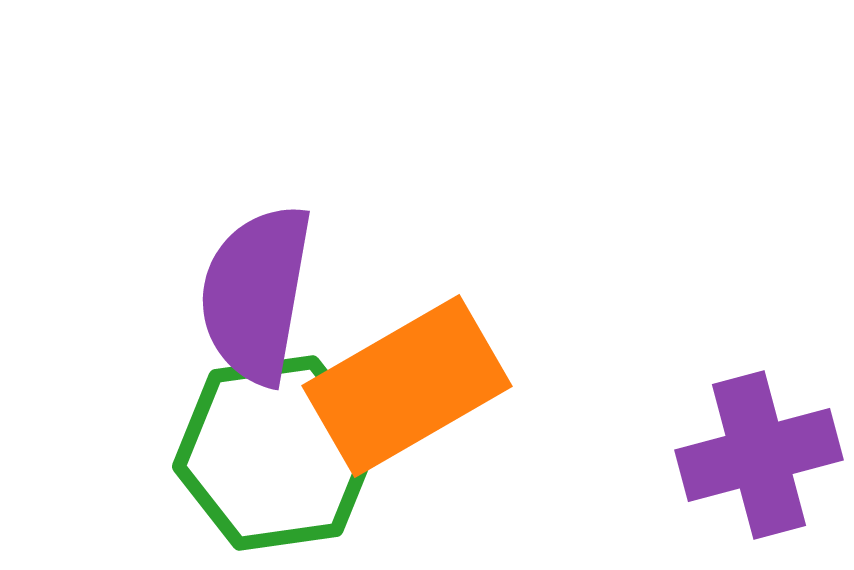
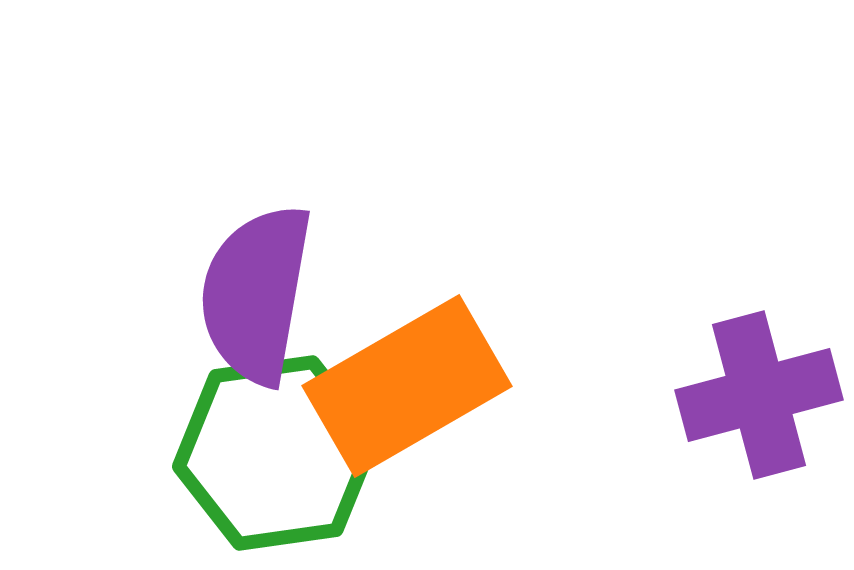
purple cross: moved 60 px up
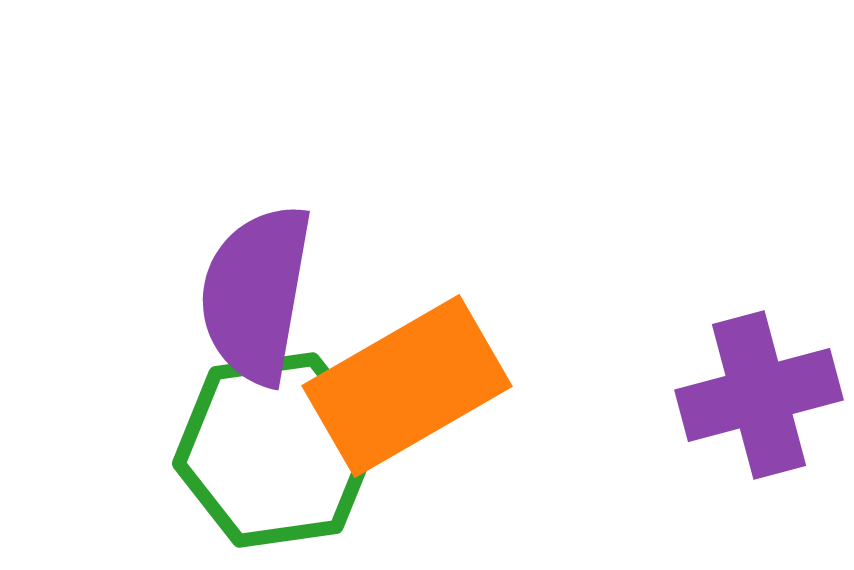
green hexagon: moved 3 px up
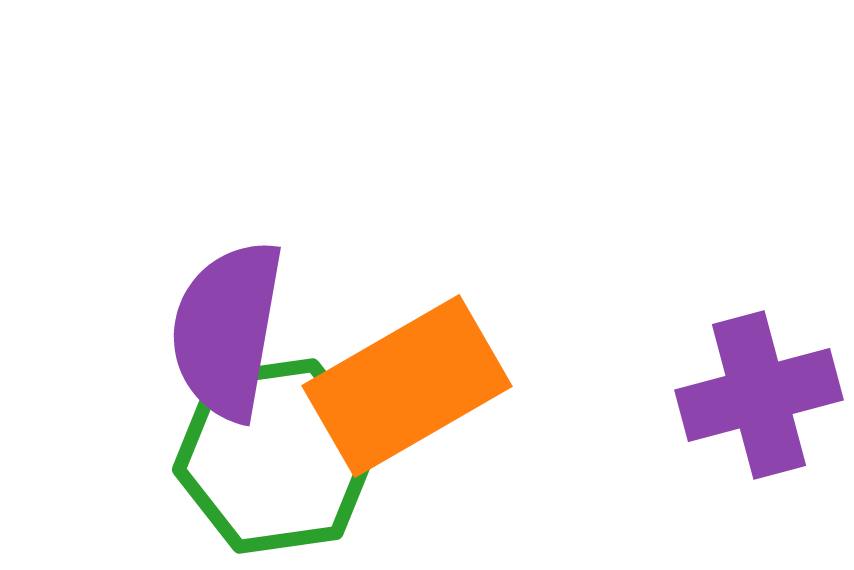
purple semicircle: moved 29 px left, 36 px down
green hexagon: moved 6 px down
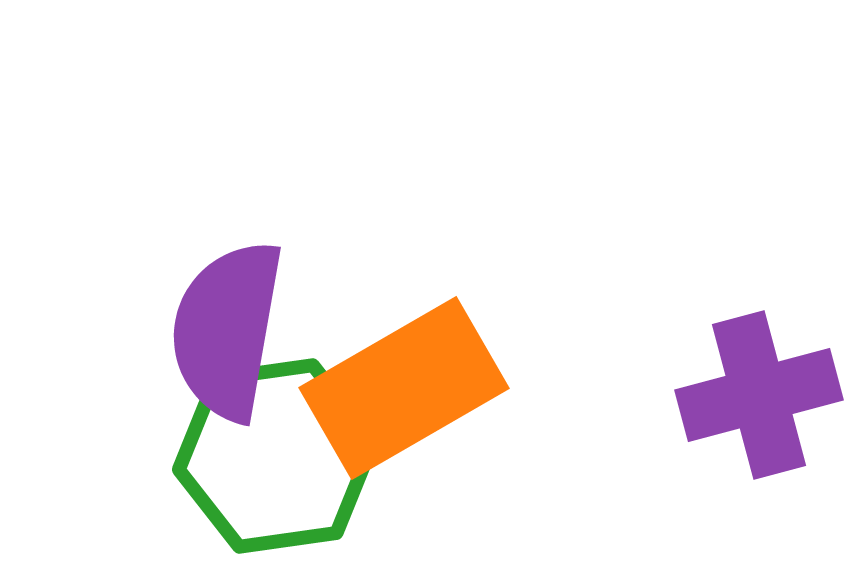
orange rectangle: moved 3 px left, 2 px down
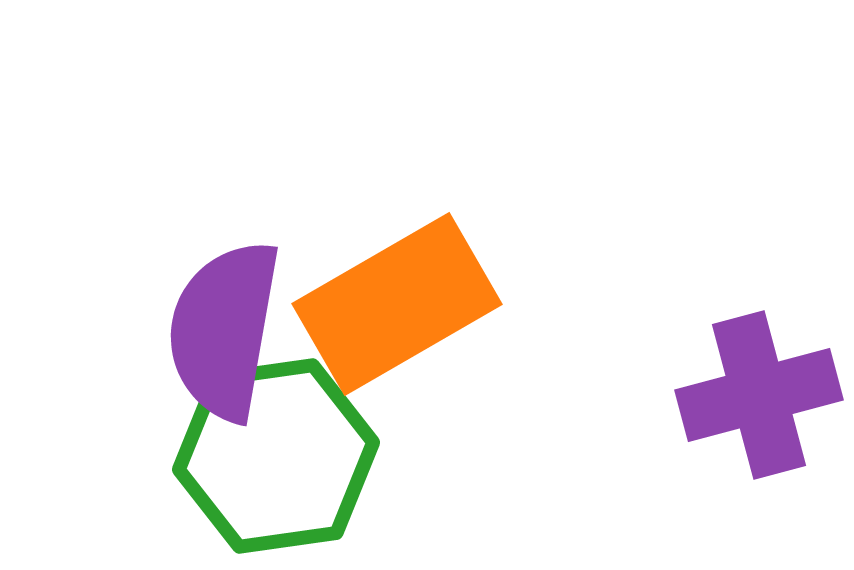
purple semicircle: moved 3 px left
orange rectangle: moved 7 px left, 84 px up
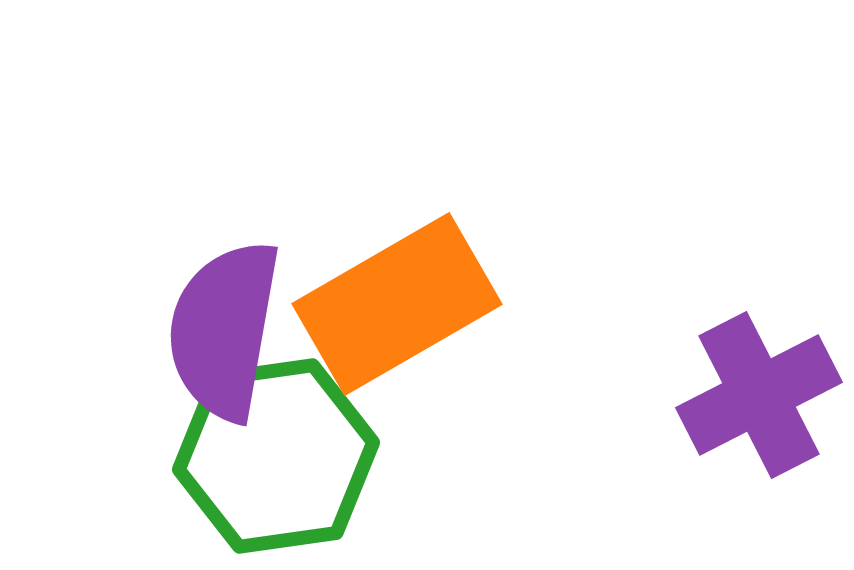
purple cross: rotated 12 degrees counterclockwise
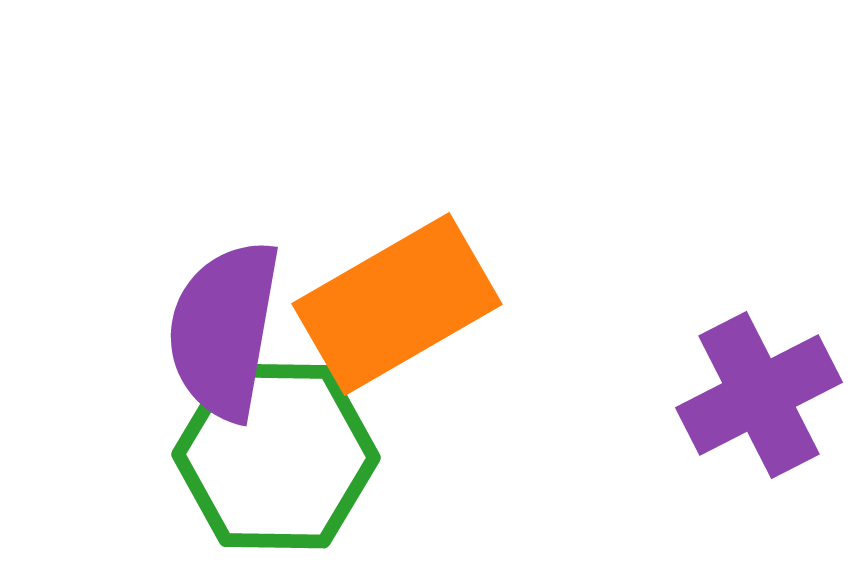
green hexagon: rotated 9 degrees clockwise
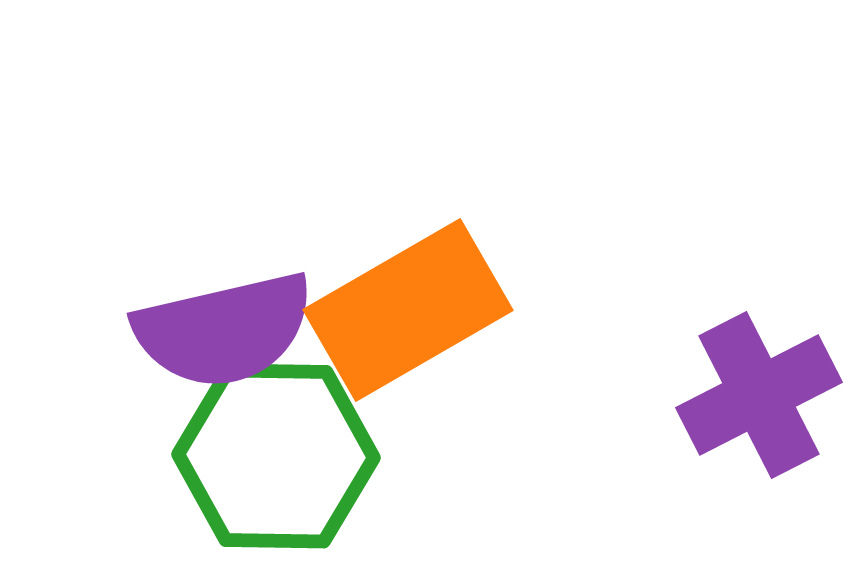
orange rectangle: moved 11 px right, 6 px down
purple semicircle: rotated 113 degrees counterclockwise
